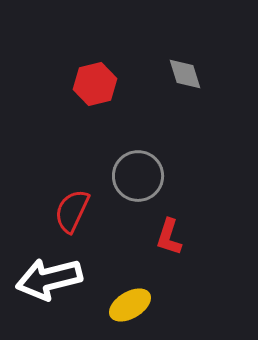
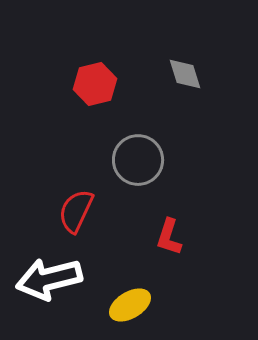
gray circle: moved 16 px up
red semicircle: moved 4 px right
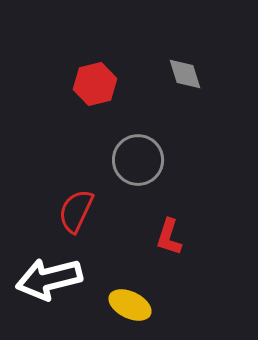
yellow ellipse: rotated 57 degrees clockwise
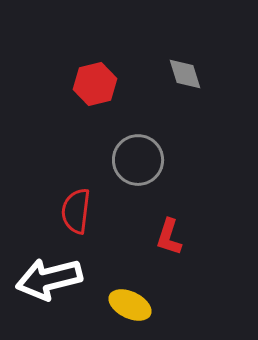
red semicircle: rotated 18 degrees counterclockwise
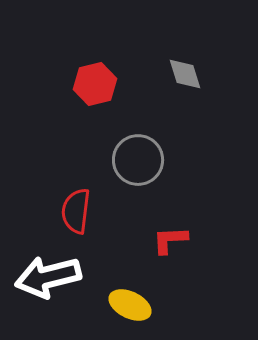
red L-shape: moved 1 px right, 3 px down; rotated 69 degrees clockwise
white arrow: moved 1 px left, 2 px up
